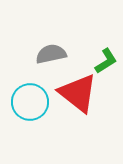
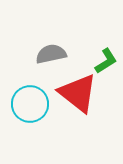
cyan circle: moved 2 px down
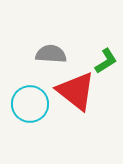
gray semicircle: rotated 16 degrees clockwise
red triangle: moved 2 px left, 2 px up
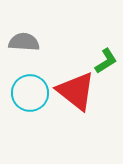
gray semicircle: moved 27 px left, 12 px up
cyan circle: moved 11 px up
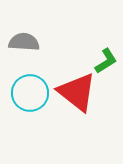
red triangle: moved 1 px right, 1 px down
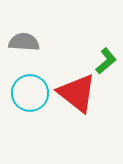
green L-shape: rotated 8 degrees counterclockwise
red triangle: moved 1 px down
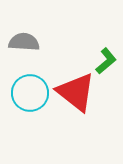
red triangle: moved 1 px left, 1 px up
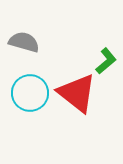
gray semicircle: rotated 12 degrees clockwise
red triangle: moved 1 px right, 1 px down
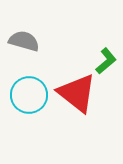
gray semicircle: moved 1 px up
cyan circle: moved 1 px left, 2 px down
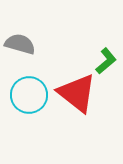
gray semicircle: moved 4 px left, 3 px down
